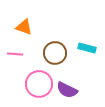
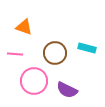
pink circle: moved 5 px left, 3 px up
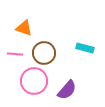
orange triangle: moved 1 px down
cyan rectangle: moved 2 px left
brown circle: moved 11 px left
purple semicircle: rotated 75 degrees counterclockwise
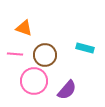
brown circle: moved 1 px right, 2 px down
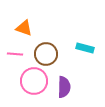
brown circle: moved 1 px right, 1 px up
purple semicircle: moved 3 px left, 3 px up; rotated 40 degrees counterclockwise
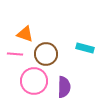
orange triangle: moved 1 px right, 6 px down
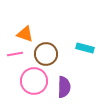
pink line: rotated 14 degrees counterclockwise
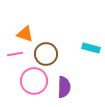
cyan rectangle: moved 6 px right
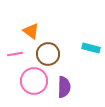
orange triangle: moved 6 px right, 3 px up; rotated 18 degrees clockwise
brown circle: moved 2 px right
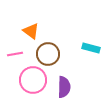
pink circle: moved 1 px left, 1 px up
